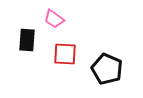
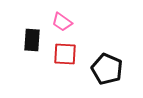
pink trapezoid: moved 8 px right, 3 px down
black rectangle: moved 5 px right
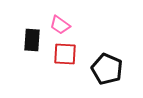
pink trapezoid: moved 2 px left, 3 px down
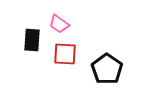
pink trapezoid: moved 1 px left, 1 px up
black pentagon: rotated 12 degrees clockwise
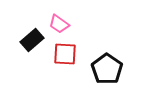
black rectangle: rotated 45 degrees clockwise
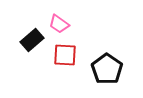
red square: moved 1 px down
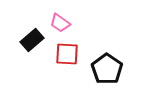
pink trapezoid: moved 1 px right, 1 px up
red square: moved 2 px right, 1 px up
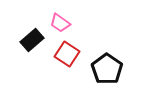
red square: rotated 30 degrees clockwise
